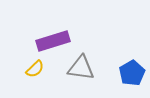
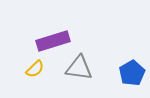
gray triangle: moved 2 px left
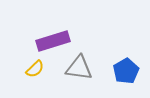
blue pentagon: moved 6 px left, 2 px up
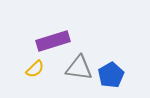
blue pentagon: moved 15 px left, 4 px down
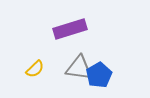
purple rectangle: moved 17 px right, 12 px up
blue pentagon: moved 12 px left
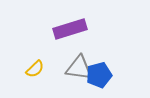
blue pentagon: rotated 15 degrees clockwise
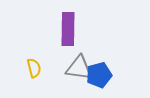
purple rectangle: moved 2 px left; rotated 72 degrees counterclockwise
yellow semicircle: moved 1 px left, 1 px up; rotated 60 degrees counterclockwise
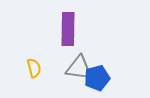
blue pentagon: moved 2 px left, 3 px down
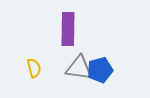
blue pentagon: moved 3 px right, 8 px up
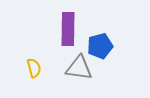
blue pentagon: moved 24 px up
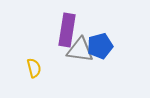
purple rectangle: moved 1 px left, 1 px down; rotated 8 degrees clockwise
gray triangle: moved 1 px right, 18 px up
